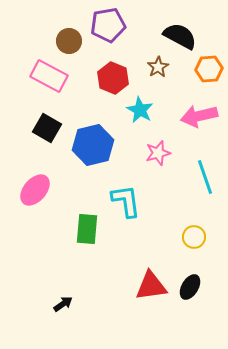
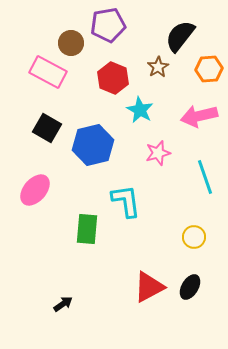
black semicircle: rotated 80 degrees counterclockwise
brown circle: moved 2 px right, 2 px down
pink rectangle: moved 1 px left, 4 px up
red triangle: moved 2 px left, 1 px down; rotated 20 degrees counterclockwise
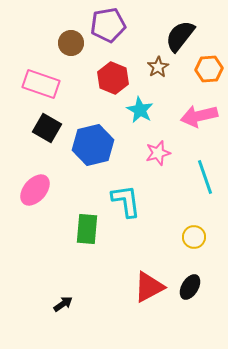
pink rectangle: moved 7 px left, 12 px down; rotated 9 degrees counterclockwise
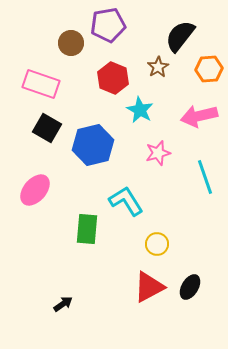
cyan L-shape: rotated 24 degrees counterclockwise
yellow circle: moved 37 px left, 7 px down
